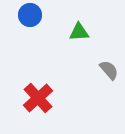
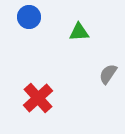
blue circle: moved 1 px left, 2 px down
gray semicircle: moved 1 px left, 4 px down; rotated 105 degrees counterclockwise
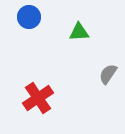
red cross: rotated 8 degrees clockwise
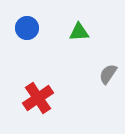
blue circle: moved 2 px left, 11 px down
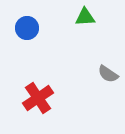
green triangle: moved 6 px right, 15 px up
gray semicircle: rotated 90 degrees counterclockwise
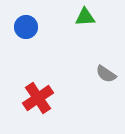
blue circle: moved 1 px left, 1 px up
gray semicircle: moved 2 px left
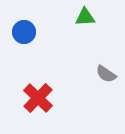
blue circle: moved 2 px left, 5 px down
red cross: rotated 12 degrees counterclockwise
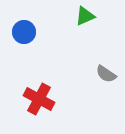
green triangle: moved 1 px up; rotated 20 degrees counterclockwise
red cross: moved 1 px right, 1 px down; rotated 16 degrees counterclockwise
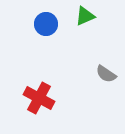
blue circle: moved 22 px right, 8 px up
red cross: moved 1 px up
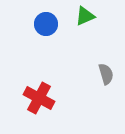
gray semicircle: rotated 140 degrees counterclockwise
